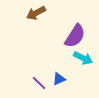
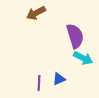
purple semicircle: rotated 50 degrees counterclockwise
purple line: rotated 49 degrees clockwise
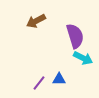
brown arrow: moved 8 px down
blue triangle: rotated 24 degrees clockwise
purple line: rotated 35 degrees clockwise
